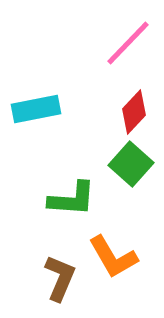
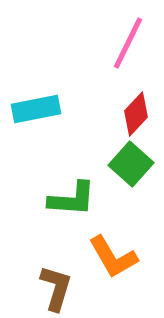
pink line: rotated 18 degrees counterclockwise
red diamond: moved 2 px right, 2 px down
brown L-shape: moved 4 px left, 10 px down; rotated 6 degrees counterclockwise
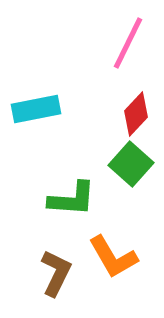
brown L-shape: moved 15 px up; rotated 9 degrees clockwise
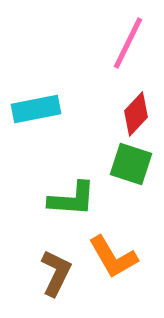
green square: rotated 24 degrees counterclockwise
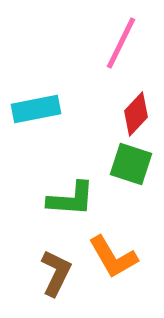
pink line: moved 7 px left
green L-shape: moved 1 px left
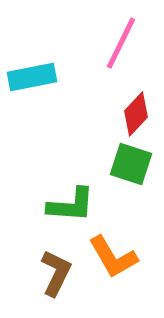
cyan rectangle: moved 4 px left, 32 px up
green L-shape: moved 6 px down
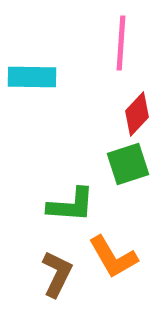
pink line: rotated 22 degrees counterclockwise
cyan rectangle: rotated 12 degrees clockwise
red diamond: moved 1 px right
green square: moved 3 px left; rotated 36 degrees counterclockwise
brown L-shape: moved 1 px right, 1 px down
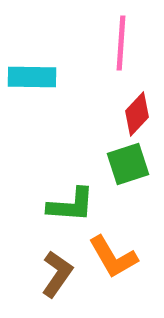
brown L-shape: rotated 9 degrees clockwise
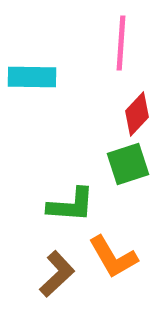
brown L-shape: rotated 12 degrees clockwise
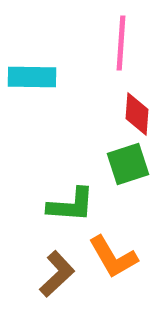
red diamond: rotated 39 degrees counterclockwise
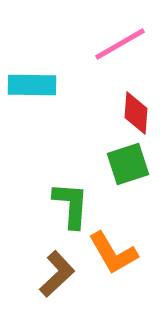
pink line: moved 1 px left, 1 px down; rotated 56 degrees clockwise
cyan rectangle: moved 8 px down
red diamond: moved 1 px left, 1 px up
green L-shape: rotated 90 degrees counterclockwise
orange L-shape: moved 4 px up
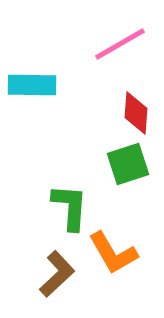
green L-shape: moved 1 px left, 2 px down
